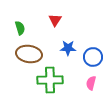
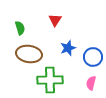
blue star: rotated 21 degrees counterclockwise
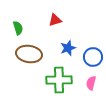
red triangle: rotated 40 degrees clockwise
green semicircle: moved 2 px left
green cross: moved 9 px right
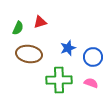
red triangle: moved 15 px left, 2 px down
green semicircle: rotated 40 degrees clockwise
pink semicircle: rotated 96 degrees clockwise
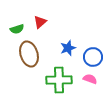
red triangle: rotated 24 degrees counterclockwise
green semicircle: moved 1 px left, 1 px down; rotated 48 degrees clockwise
brown ellipse: rotated 65 degrees clockwise
pink semicircle: moved 1 px left, 4 px up
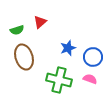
green semicircle: moved 1 px down
brown ellipse: moved 5 px left, 3 px down
green cross: rotated 15 degrees clockwise
